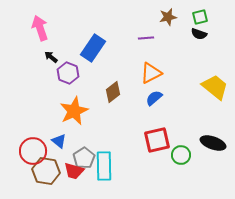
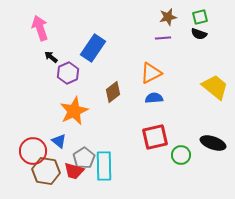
purple line: moved 17 px right
purple hexagon: rotated 15 degrees clockwise
blue semicircle: rotated 36 degrees clockwise
red square: moved 2 px left, 3 px up
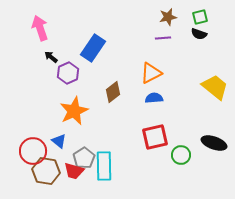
black ellipse: moved 1 px right
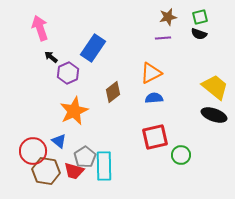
black ellipse: moved 28 px up
gray pentagon: moved 1 px right, 1 px up
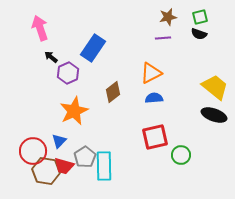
blue triangle: rotated 35 degrees clockwise
red trapezoid: moved 10 px left, 5 px up
